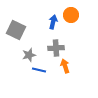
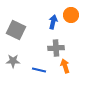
gray star: moved 16 px left, 6 px down; rotated 16 degrees clockwise
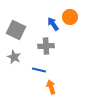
orange circle: moved 1 px left, 2 px down
blue arrow: moved 2 px down; rotated 48 degrees counterclockwise
gray cross: moved 10 px left, 2 px up
gray star: moved 1 px right, 4 px up; rotated 24 degrees clockwise
orange arrow: moved 14 px left, 21 px down
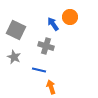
gray cross: rotated 21 degrees clockwise
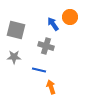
gray square: rotated 12 degrees counterclockwise
gray star: rotated 24 degrees counterclockwise
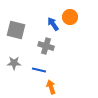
gray star: moved 6 px down
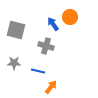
blue line: moved 1 px left, 1 px down
orange arrow: rotated 56 degrees clockwise
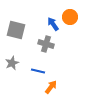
gray cross: moved 2 px up
gray star: moved 2 px left; rotated 24 degrees counterclockwise
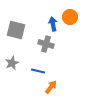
blue arrow: rotated 24 degrees clockwise
